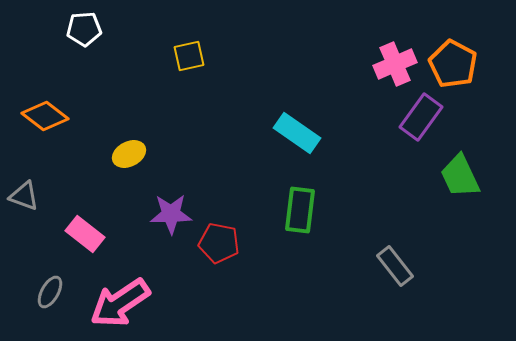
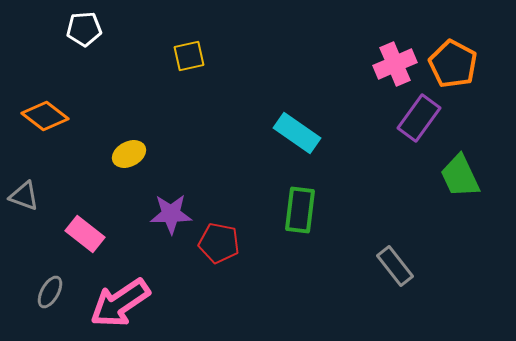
purple rectangle: moved 2 px left, 1 px down
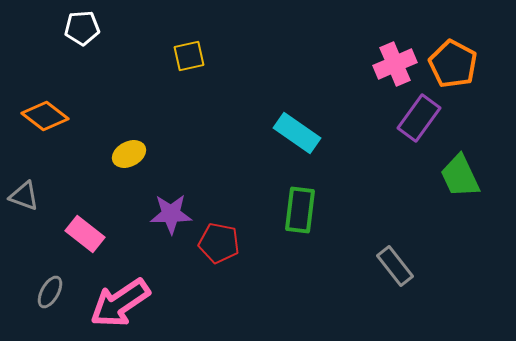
white pentagon: moved 2 px left, 1 px up
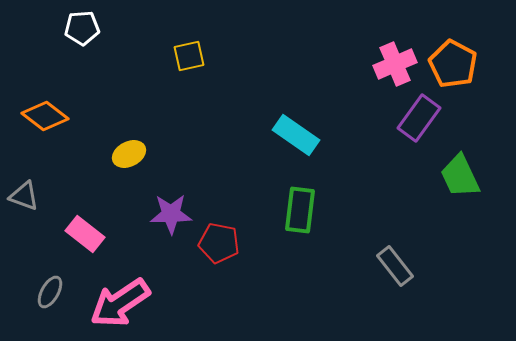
cyan rectangle: moved 1 px left, 2 px down
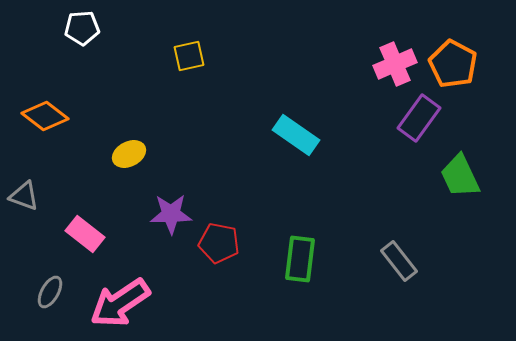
green rectangle: moved 49 px down
gray rectangle: moved 4 px right, 5 px up
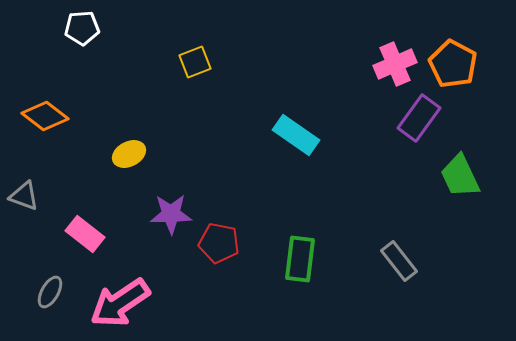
yellow square: moved 6 px right, 6 px down; rotated 8 degrees counterclockwise
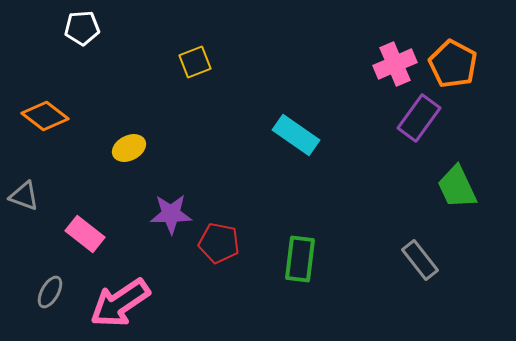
yellow ellipse: moved 6 px up
green trapezoid: moved 3 px left, 11 px down
gray rectangle: moved 21 px right, 1 px up
